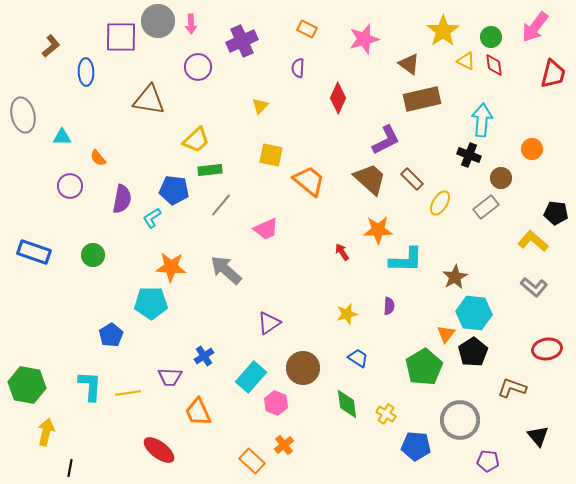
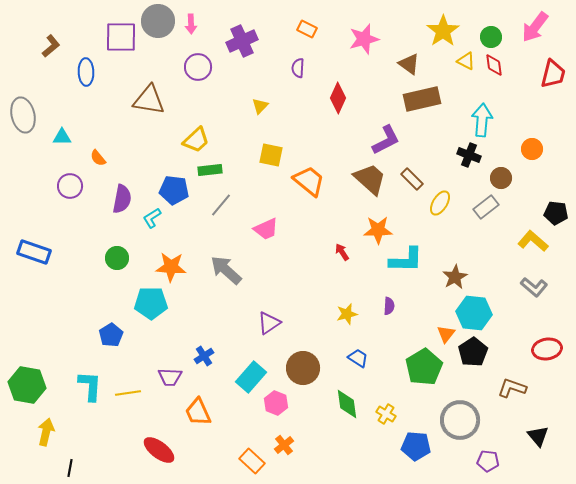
green circle at (93, 255): moved 24 px right, 3 px down
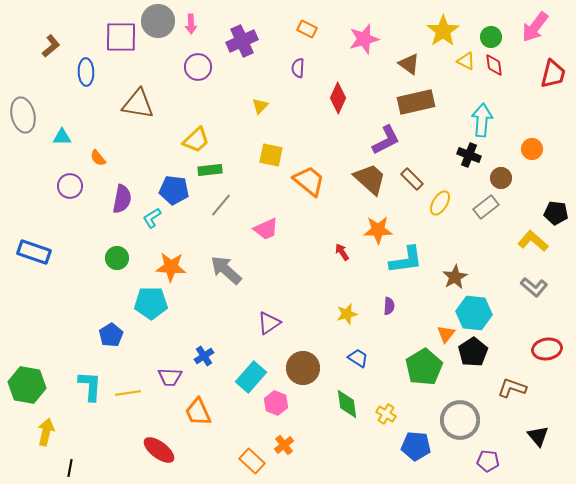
brown rectangle at (422, 99): moved 6 px left, 3 px down
brown triangle at (149, 100): moved 11 px left, 4 px down
cyan L-shape at (406, 260): rotated 9 degrees counterclockwise
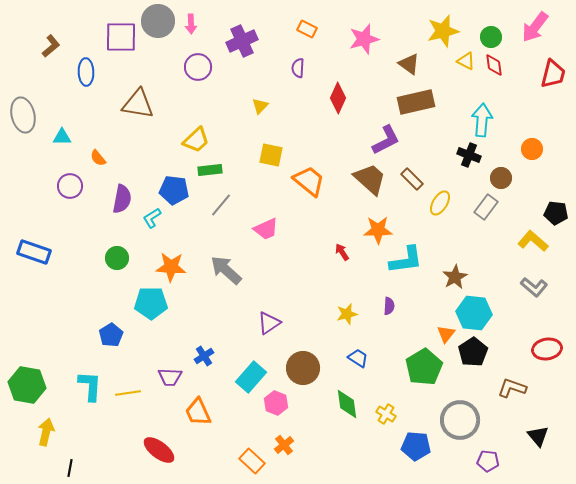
yellow star at (443, 31): rotated 20 degrees clockwise
gray rectangle at (486, 207): rotated 15 degrees counterclockwise
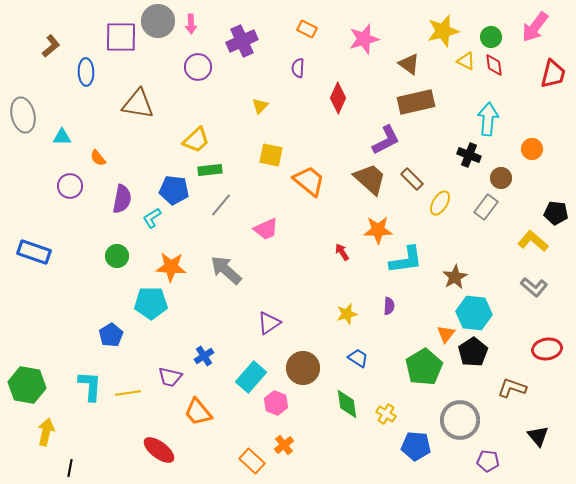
cyan arrow at (482, 120): moved 6 px right, 1 px up
green circle at (117, 258): moved 2 px up
purple trapezoid at (170, 377): rotated 10 degrees clockwise
orange trapezoid at (198, 412): rotated 16 degrees counterclockwise
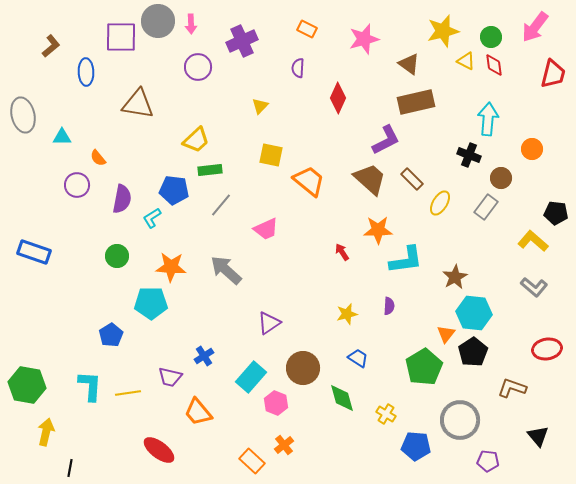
purple circle at (70, 186): moved 7 px right, 1 px up
green diamond at (347, 404): moved 5 px left, 6 px up; rotated 8 degrees counterclockwise
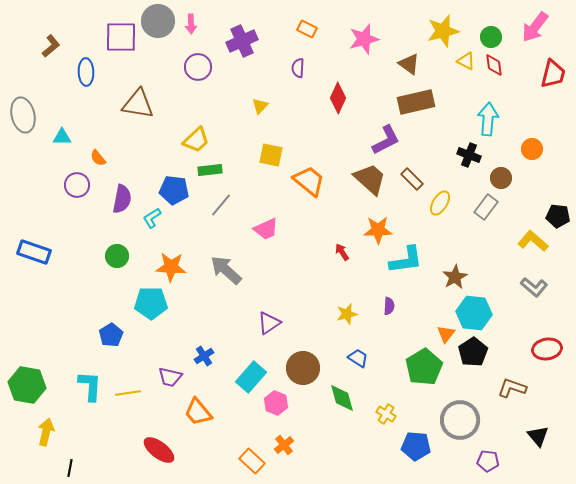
black pentagon at (556, 213): moved 2 px right, 3 px down
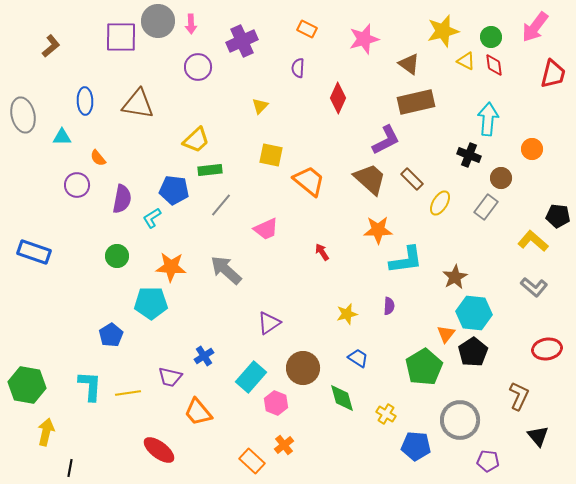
blue ellipse at (86, 72): moved 1 px left, 29 px down
red arrow at (342, 252): moved 20 px left
brown L-shape at (512, 388): moved 7 px right, 8 px down; rotated 96 degrees clockwise
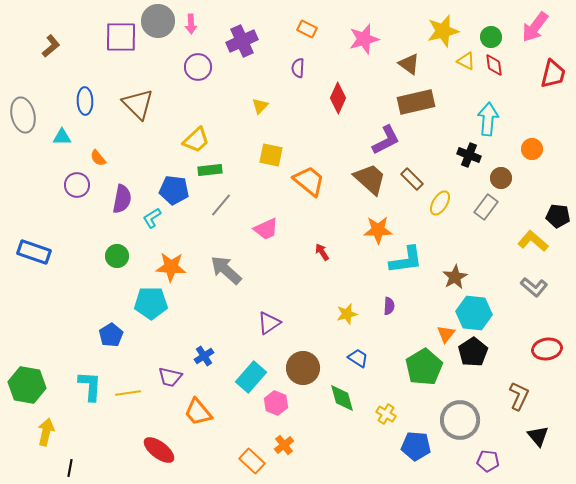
brown triangle at (138, 104): rotated 36 degrees clockwise
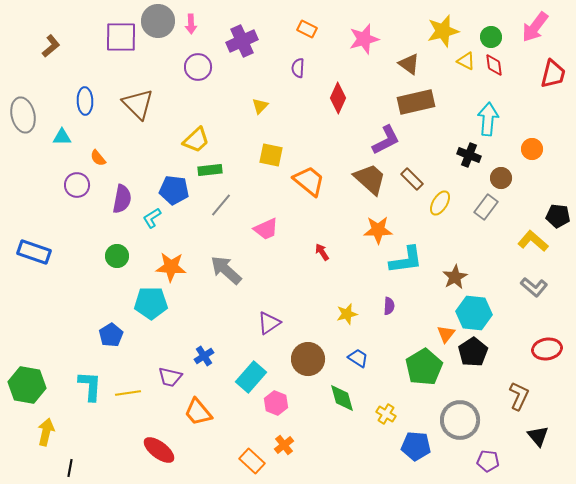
brown circle at (303, 368): moved 5 px right, 9 px up
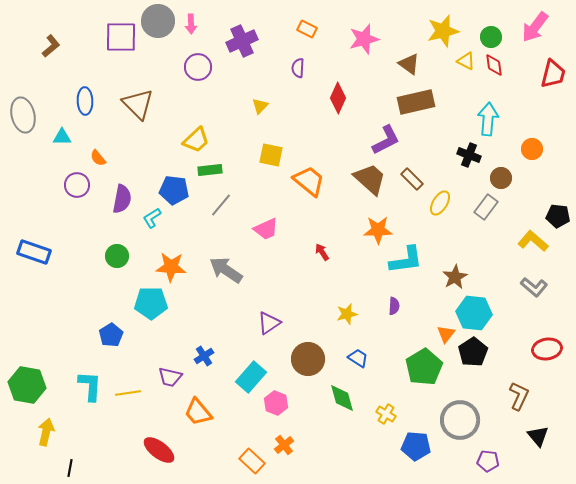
gray arrow at (226, 270): rotated 8 degrees counterclockwise
purple semicircle at (389, 306): moved 5 px right
